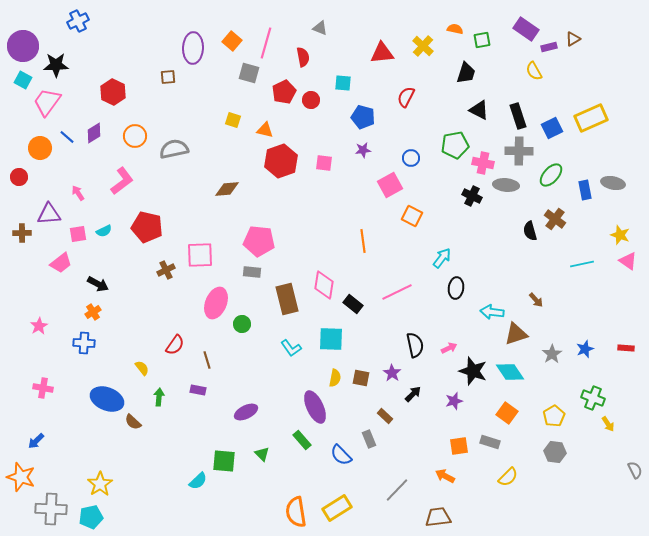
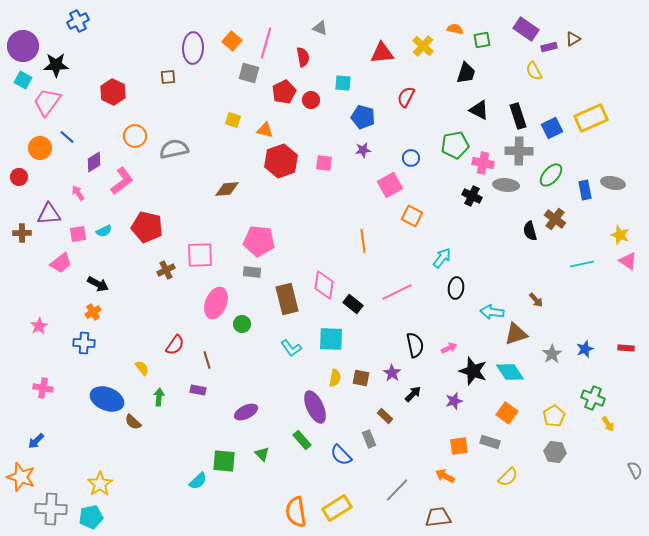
purple diamond at (94, 133): moved 29 px down
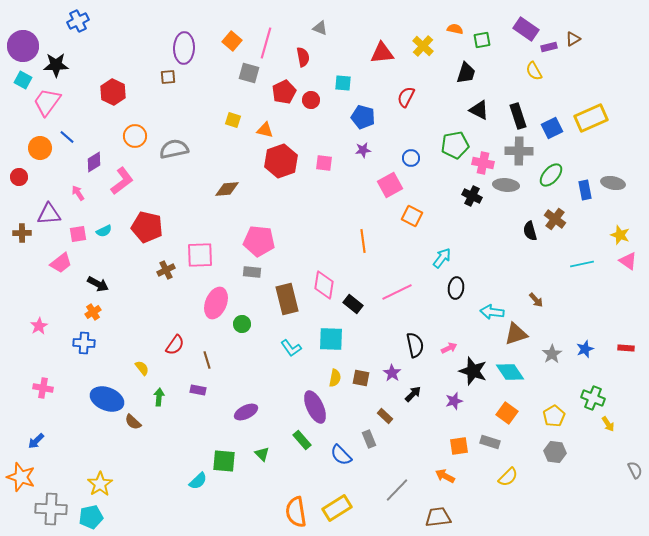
purple ellipse at (193, 48): moved 9 px left
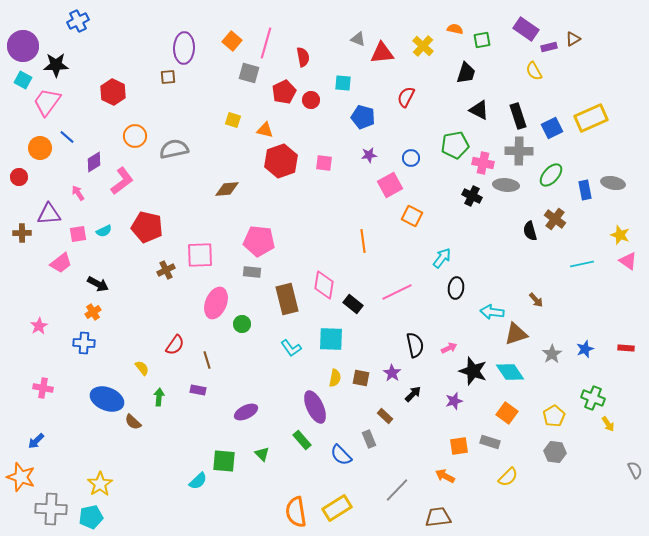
gray triangle at (320, 28): moved 38 px right, 11 px down
purple star at (363, 150): moved 6 px right, 5 px down
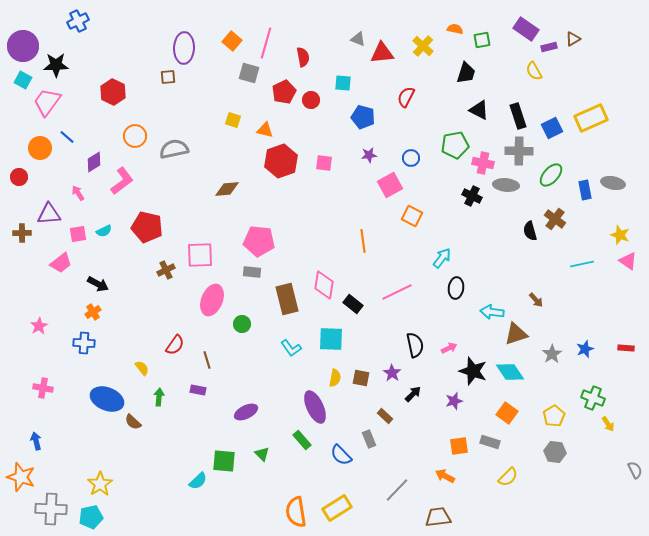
pink ellipse at (216, 303): moved 4 px left, 3 px up
blue arrow at (36, 441): rotated 120 degrees clockwise
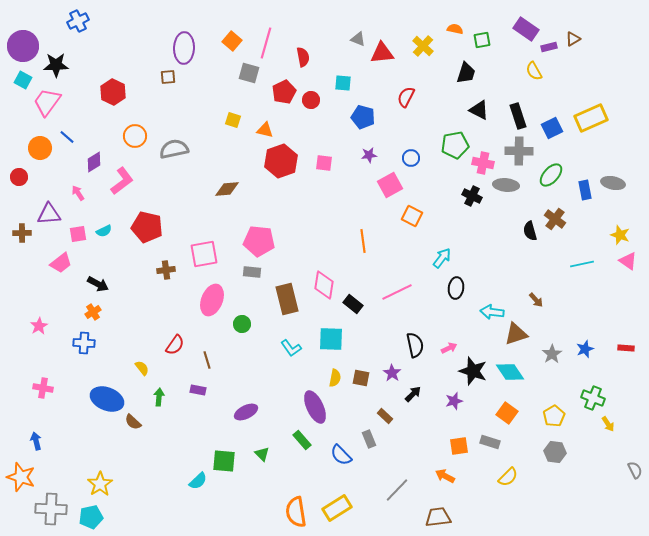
pink square at (200, 255): moved 4 px right, 1 px up; rotated 8 degrees counterclockwise
brown cross at (166, 270): rotated 18 degrees clockwise
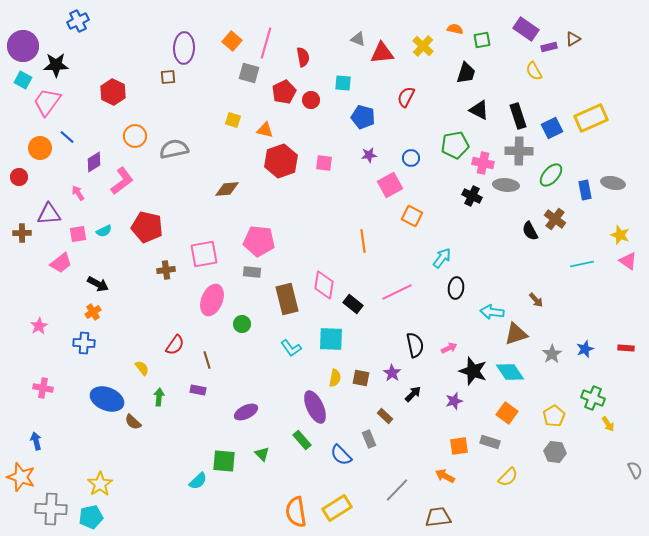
black semicircle at (530, 231): rotated 12 degrees counterclockwise
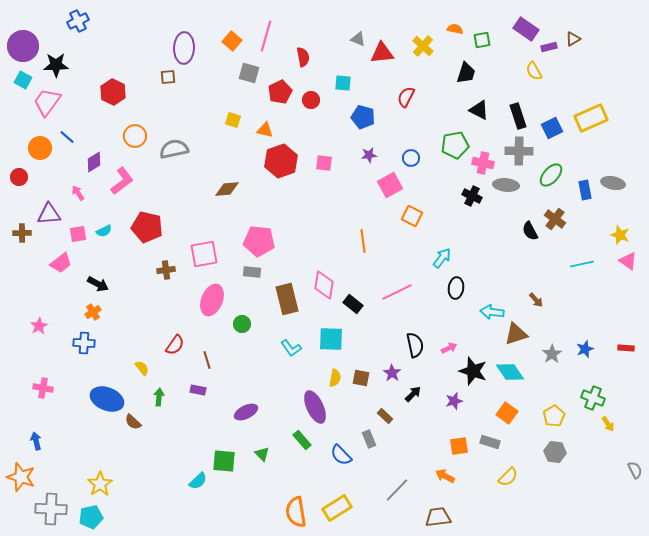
pink line at (266, 43): moved 7 px up
red pentagon at (284, 92): moved 4 px left
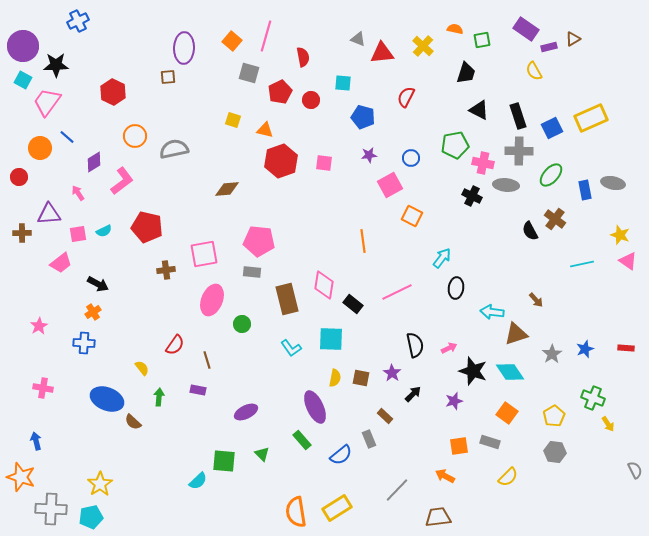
blue semicircle at (341, 455): rotated 85 degrees counterclockwise
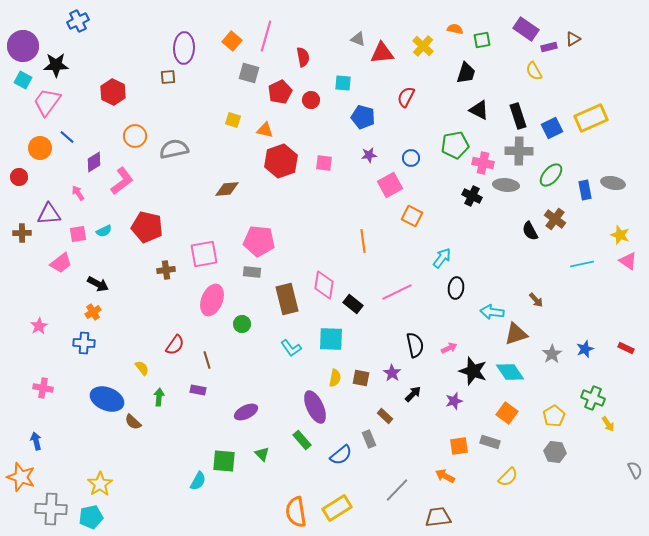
red rectangle at (626, 348): rotated 21 degrees clockwise
cyan semicircle at (198, 481): rotated 18 degrees counterclockwise
